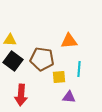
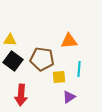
purple triangle: rotated 40 degrees counterclockwise
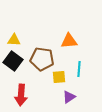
yellow triangle: moved 4 px right
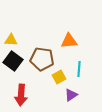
yellow triangle: moved 3 px left
yellow square: rotated 24 degrees counterclockwise
purple triangle: moved 2 px right, 2 px up
